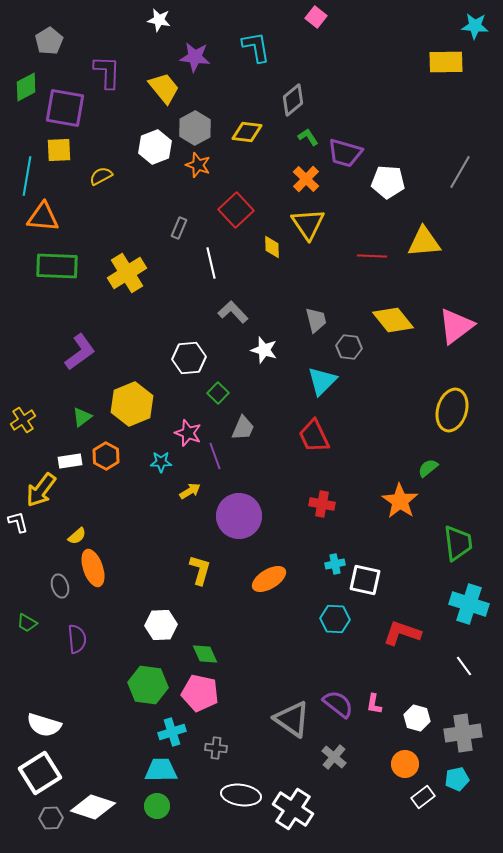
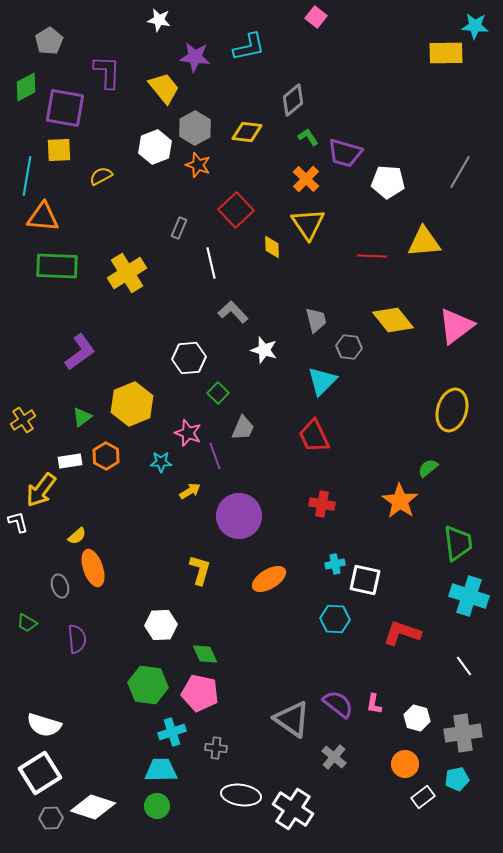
cyan L-shape at (256, 47): moved 7 px left; rotated 88 degrees clockwise
yellow rectangle at (446, 62): moved 9 px up
cyan cross at (469, 604): moved 8 px up
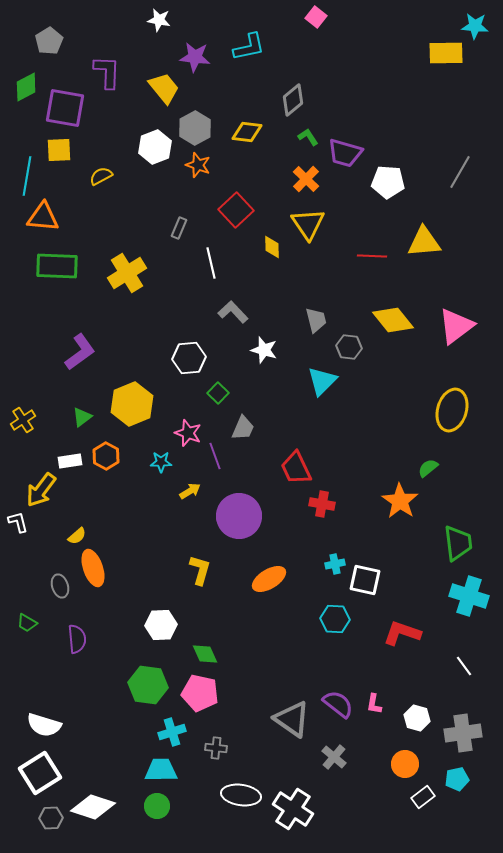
red trapezoid at (314, 436): moved 18 px left, 32 px down
